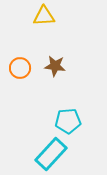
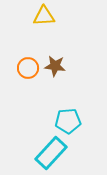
orange circle: moved 8 px right
cyan rectangle: moved 1 px up
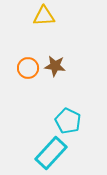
cyan pentagon: rotated 30 degrees clockwise
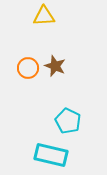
brown star: rotated 15 degrees clockwise
cyan rectangle: moved 2 px down; rotated 60 degrees clockwise
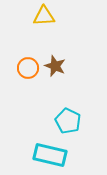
cyan rectangle: moved 1 px left
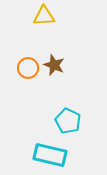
brown star: moved 1 px left, 1 px up
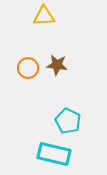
brown star: moved 3 px right; rotated 15 degrees counterclockwise
cyan rectangle: moved 4 px right, 1 px up
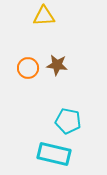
cyan pentagon: rotated 15 degrees counterclockwise
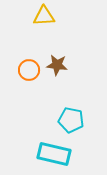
orange circle: moved 1 px right, 2 px down
cyan pentagon: moved 3 px right, 1 px up
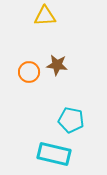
yellow triangle: moved 1 px right
orange circle: moved 2 px down
